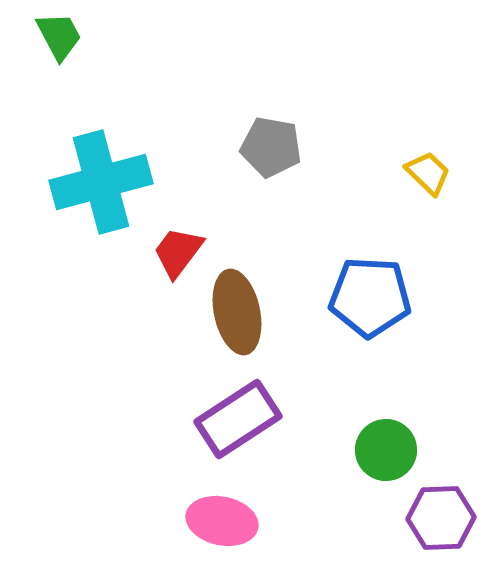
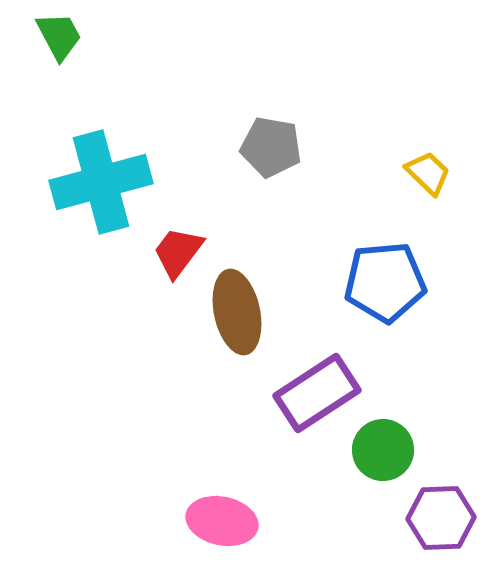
blue pentagon: moved 15 px right, 15 px up; rotated 8 degrees counterclockwise
purple rectangle: moved 79 px right, 26 px up
green circle: moved 3 px left
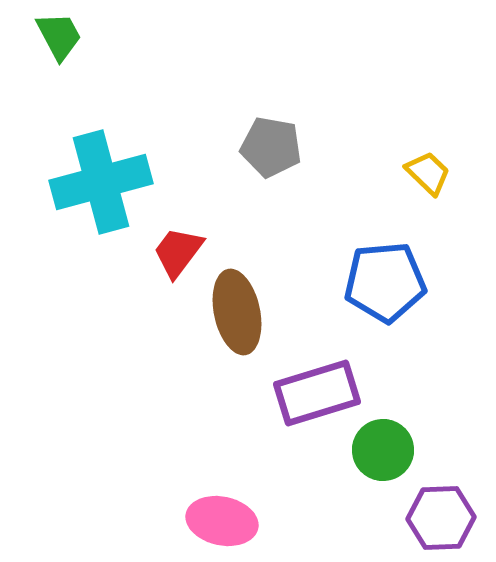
purple rectangle: rotated 16 degrees clockwise
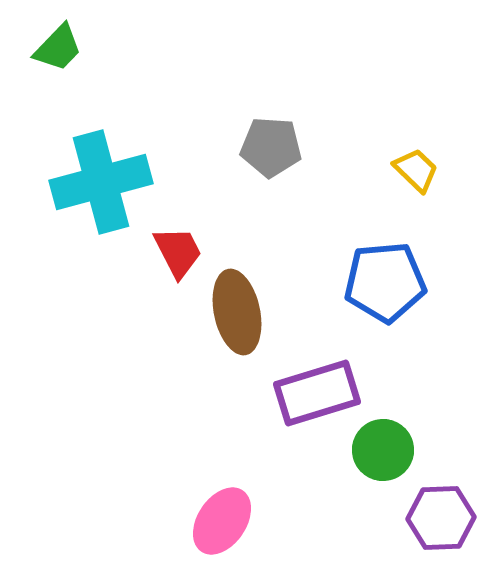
green trapezoid: moved 1 px left, 12 px down; rotated 72 degrees clockwise
gray pentagon: rotated 6 degrees counterclockwise
yellow trapezoid: moved 12 px left, 3 px up
red trapezoid: rotated 116 degrees clockwise
pink ellipse: rotated 68 degrees counterclockwise
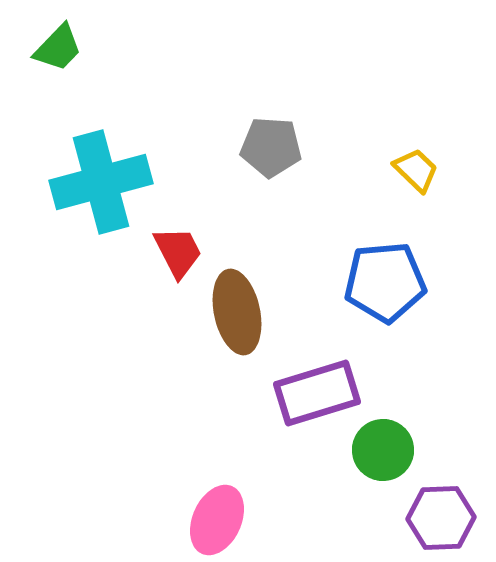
pink ellipse: moved 5 px left, 1 px up; rotated 10 degrees counterclockwise
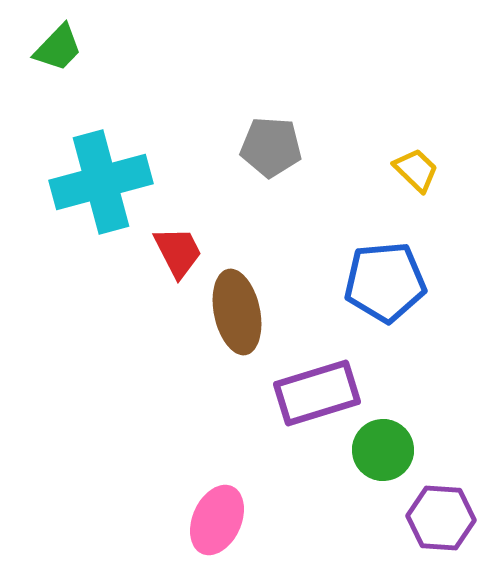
purple hexagon: rotated 6 degrees clockwise
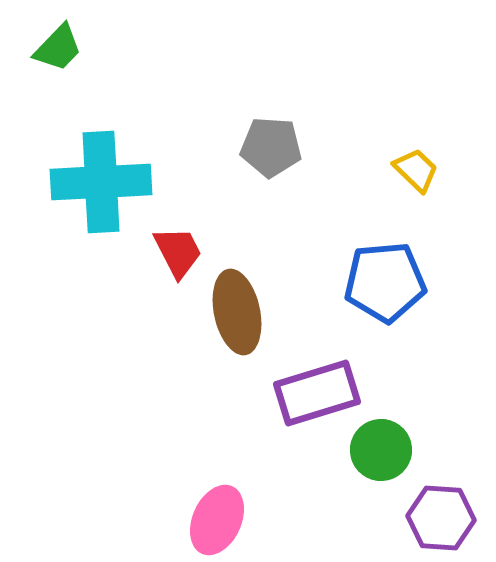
cyan cross: rotated 12 degrees clockwise
green circle: moved 2 px left
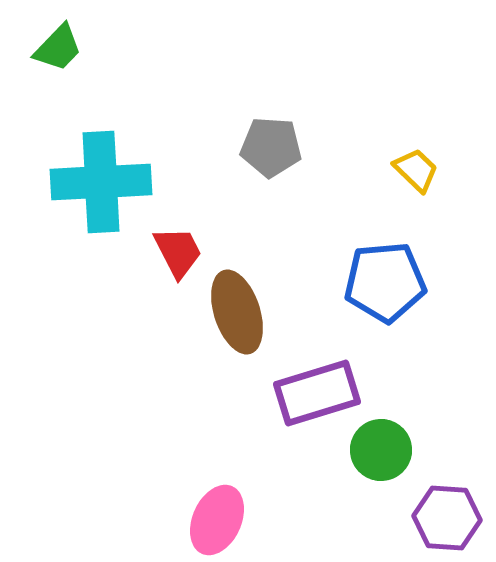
brown ellipse: rotated 6 degrees counterclockwise
purple hexagon: moved 6 px right
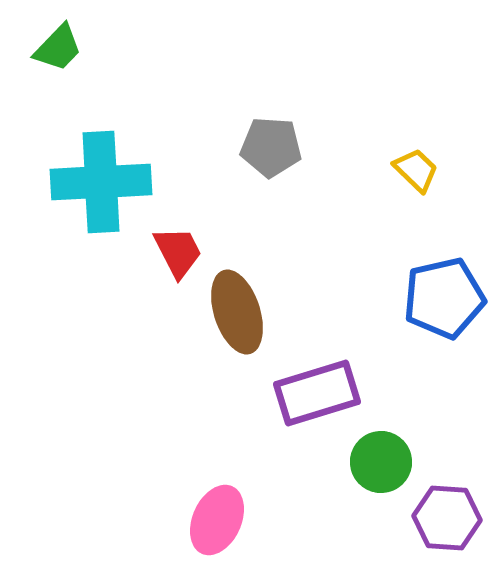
blue pentagon: moved 59 px right, 16 px down; rotated 8 degrees counterclockwise
green circle: moved 12 px down
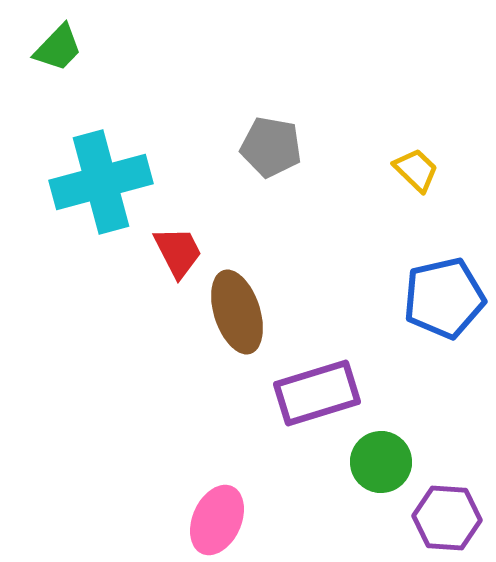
gray pentagon: rotated 6 degrees clockwise
cyan cross: rotated 12 degrees counterclockwise
